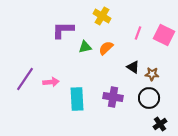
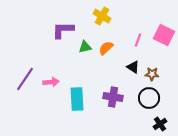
pink line: moved 7 px down
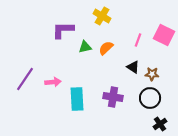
pink arrow: moved 2 px right
black circle: moved 1 px right
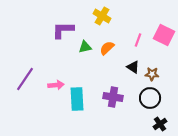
orange semicircle: moved 1 px right
pink arrow: moved 3 px right, 3 px down
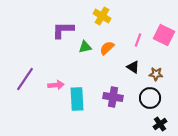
brown star: moved 4 px right
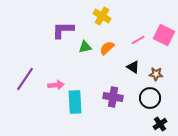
pink line: rotated 40 degrees clockwise
cyan rectangle: moved 2 px left, 3 px down
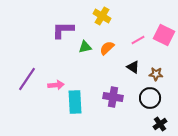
purple line: moved 2 px right
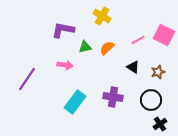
purple L-shape: rotated 10 degrees clockwise
brown star: moved 2 px right, 2 px up; rotated 24 degrees counterclockwise
pink arrow: moved 9 px right, 20 px up; rotated 14 degrees clockwise
black circle: moved 1 px right, 2 px down
cyan rectangle: rotated 40 degrees clockwise
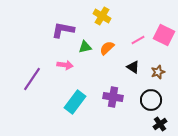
purple line: moved 5 px right
